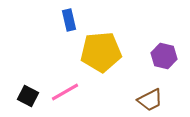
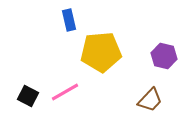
brown trapezoid: rotated 20 degrees counterclockwise
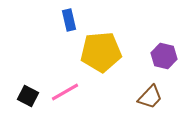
brown trapezoid: moved 3 px up
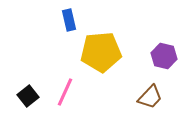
pink line: rotated 36 degrees counterclockwise
black square: rotated 25 degrees clockwise
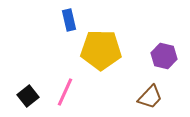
yellow pentagon: moved 2 px up; rotated 6 degrees clockwise
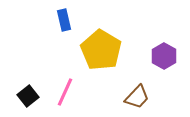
blue rectangle: moved 5 px left
yellow pentagon: rotated 30 degrees clockwise
purple hexagon: rotated 15 degrees clockwise
brown trapezoid: moved 13 px left
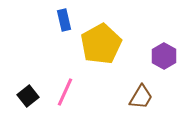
yellow pentagon: moved 6 px up; rotated 12 degrees clockwise
brown trapezoid: moved 4 px right; rotated 12 degrees counterclockwise
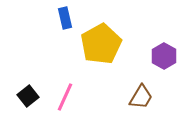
blue rectangle: moved 1 px right, 2 px up
pink line: moved 5 px down
